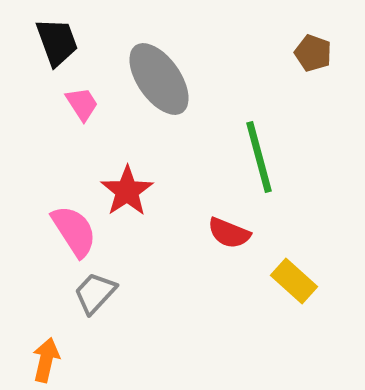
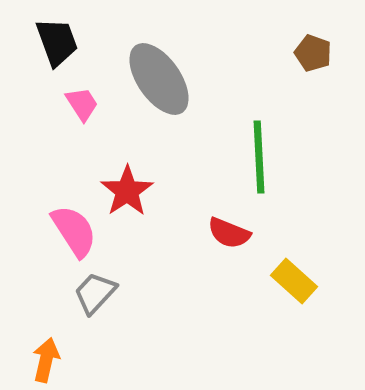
green line: rotated 12 degrees clockwise
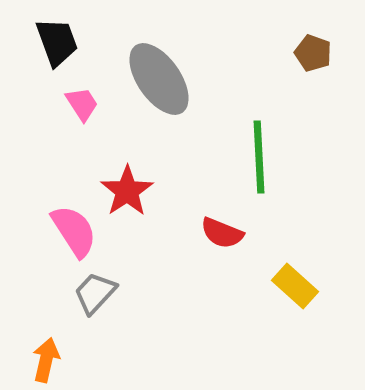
red semicircle: moved 7 px left
yellow rectangle: moved 1 px right, 5 px down
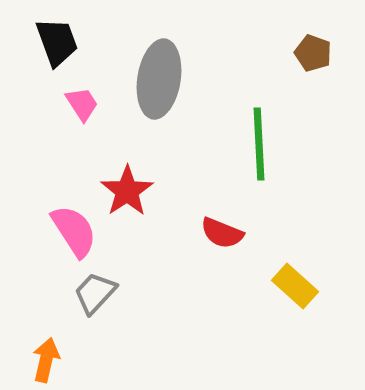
gray ellipse: rotated 44 degrees clockwise
green line: moved 13 px up
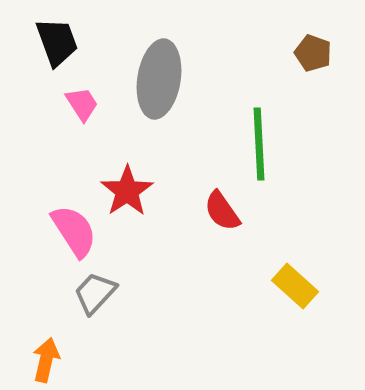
red semicircle: moved 22 px up; rotated 33 degrees clockwise
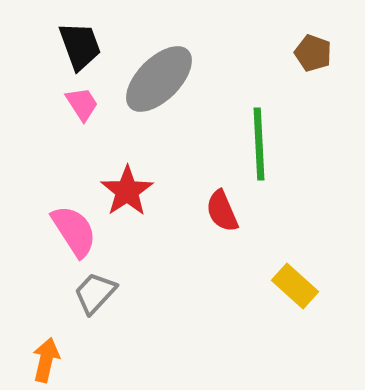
black trapezoid: moved 23 px right, 4 px down
gray ellipse: rotated 36 degrees clockwise
red semicircle: rotated 12 degrees clockwise
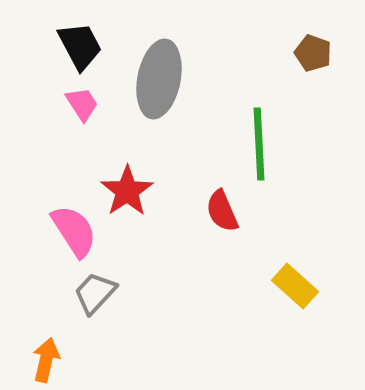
black trapezoid: rotated 8 degrees counterclockwise
gray ellipse: rotated 34 degrees counterclockwise
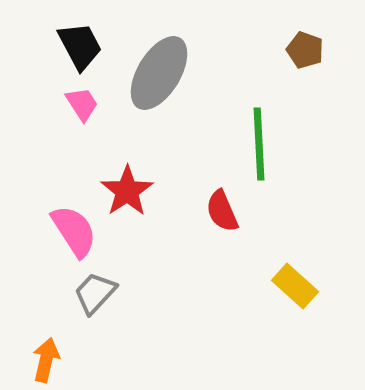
brown pentagon: moved 8 px left, 3 px up
gray ellipse: moved 6 px up; rotated 20 degrees clockwise
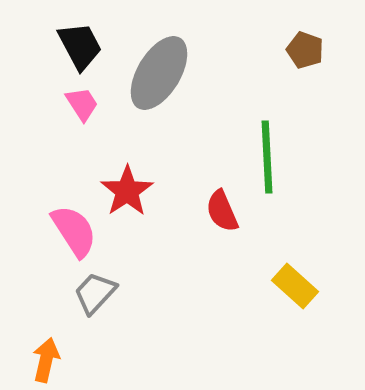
green line: moved 8 px right, 13 px down
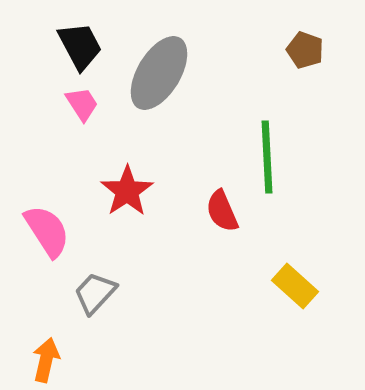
pink semicircle: moved 27 px left
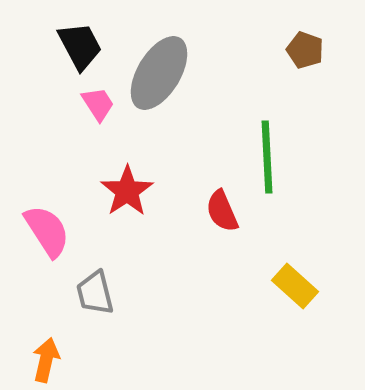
pink trapezoid: moved 16 px right
gray trapezoid: rotated 57 degrees counterclockwise
